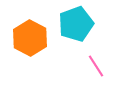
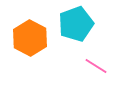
pink line: rotated 25 degrees counterclockwise
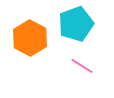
pink line: moved 14 px left
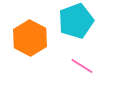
cyan pentagon: moved 3 px up
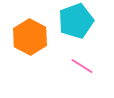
orange hexagon: moved 1 px up
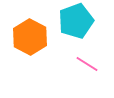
pink line: moved 5 px right, 2 px up
